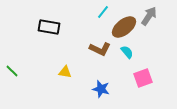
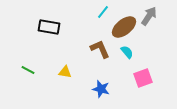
brown L-shape: rotated 140 degrees counterclockwise
green line: moved 16 px right, 1 px up; rotated 16 degrees counterclockwise
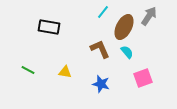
brown ellipse: rotated 25 degrees counterclockwise
blue star: moved 5 px up
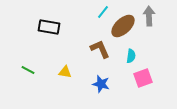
gray arrow: rotated 36 degrees counterclockwise
brown ellipse: moved 1 px left, 1 px up; rotated 20 degrees clockwise
cyan semicircle: moved 4 px right, 4 px down; rotated 48 degrees clockwise
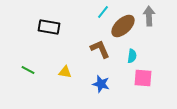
cyan semicircle: moved 1 px right
pink square: rotated 24 degrees clockwise
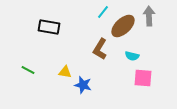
brown L-shape: rotated 125 degrees counterclockwise
cyan semicircle: rotated 96 degrees clockwise
blue star: moved 18 px left, 1 px down
